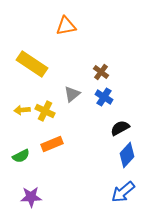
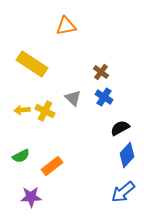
gray triangle: moved 1 px right, 4 px down; rotated 36 degrees counterclockwise
orange rectangle: moved 22 px down; rotated 15 degrees counterclockwise
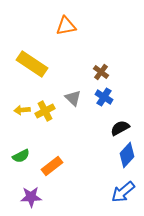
yellow cross: rotated 36 degrees clockwise
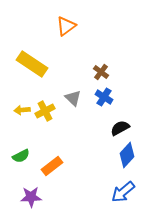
orange triangle: rotated 25 degrees counterclockwise
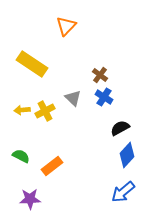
orange triangle: rotated 10 degrees counterclockwise
brown cross: moved 1 px left, 3 px down
green semicircle: rotated 126 degrees counterclockwise
purple star: moved 1 px left, 2 px down
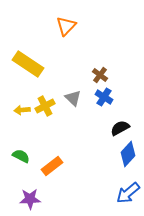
yellow rectangle: moved 4 px left
yellow cross: moved 5 px up
blue diamond: moved 1 px right, 1 px up
blue arrow: moved 5 px right, 1 px down
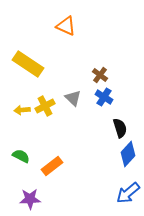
orange triangle: rotated 50 degrees counterclockwise
black semicircle: rotated 102 degrees clockwise
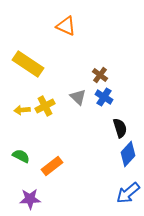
gray triangle: moved 5 px right, 1 px up
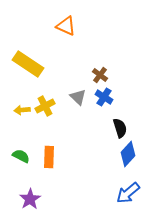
orange rectangle: moved 3 px left, 9 px up; rotated 50 degrees counterclockwise
purple star: rotated 30 degrees counterclockwise
